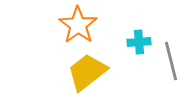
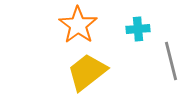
cyan cross: moved 1 px left, 13 px up
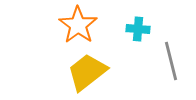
cyan cross: rotated 10 degrees clockwise
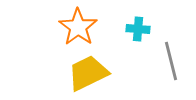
orange star: moved 2 px down
yellow trapezoid: moved 1 px right, 1 px down; rotated 12 degrees clockwise
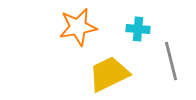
orange star: rotated 27 degrees clockwise
yellow trapezoid: moved 21 px right, 1 px down
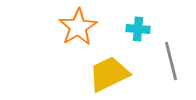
orange star: rotated 21 degrees counterclockwise
